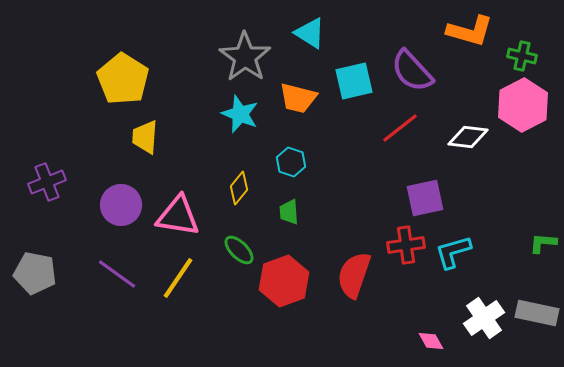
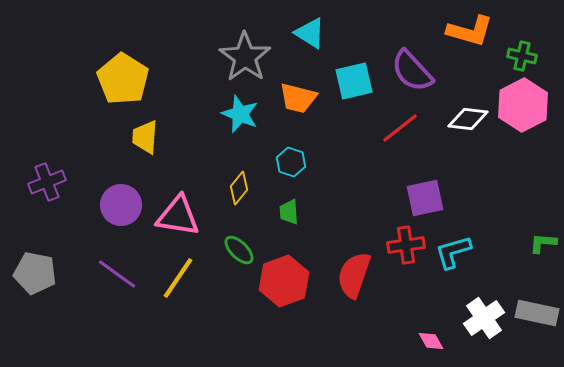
white diamond: moved 18 px up
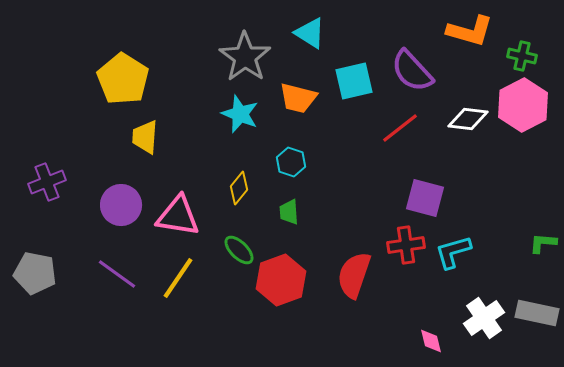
purple square: rotated 27 degrees clockwise
red hexagon: moved 3 px left, 1 px up
pink diamond: rotated 16 degrees clockwise
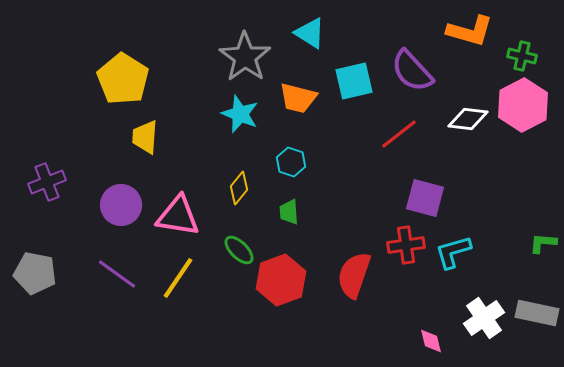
red line: moved 1 px left, 6 px down
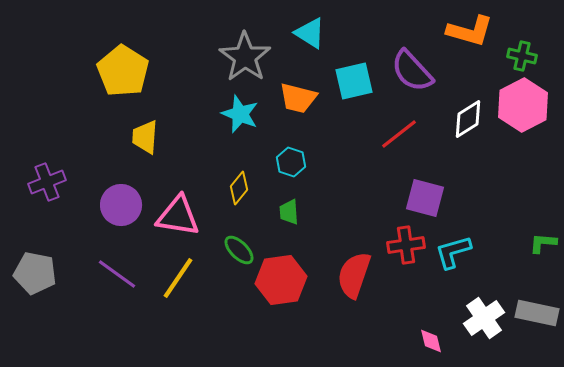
yellow pentagon: moved 8 px up
white diamond: rotated 39 degrees counterclockwise
red hexagon: rotated 12 degrees clockwise
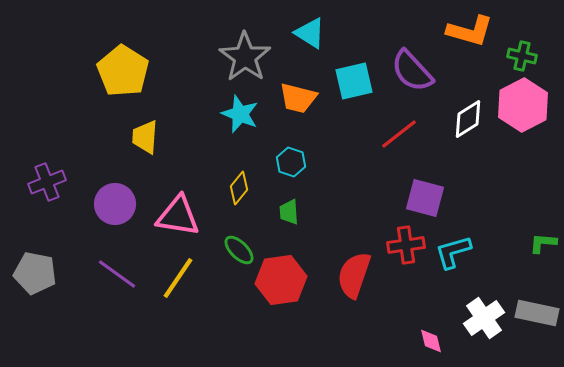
purple circle: moved 6 px left, 1 px up
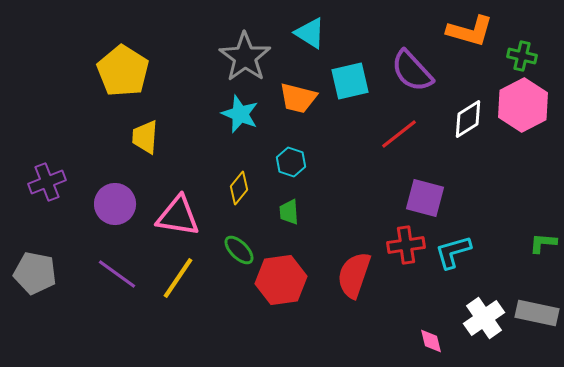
cyan square: moved 4 px left
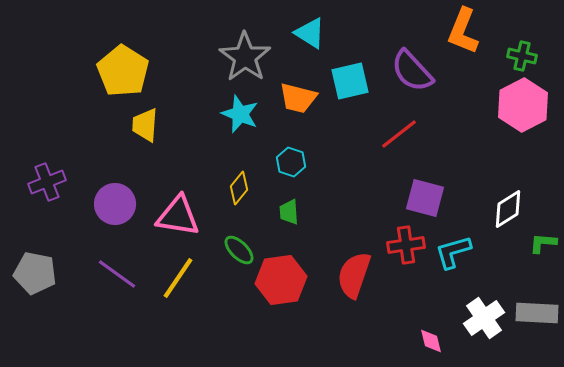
orange L-shape: moved 7 px left; rotated 96 degrees clockwise
white diamond: moved 40 px right, 90 px down
yellow trapezoid: moved 12 px up
gray rectangle: rotated 9 degrees counterclockwise
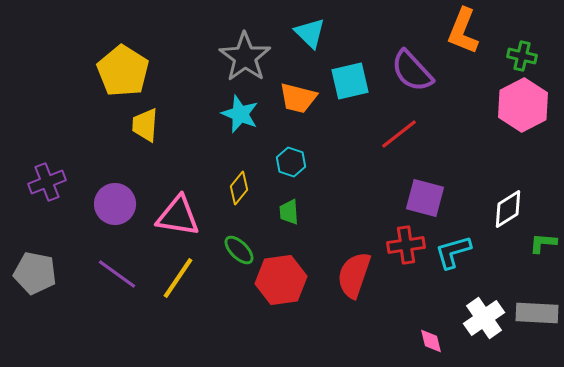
cyan triangle: rotated 12 degrees clockwise
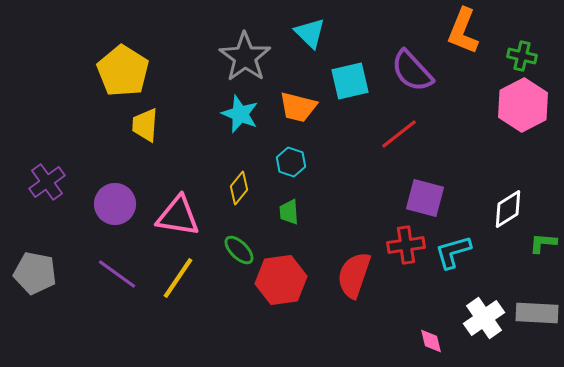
orange trapezoid: moved 9 px down
purple cross: rotated 15 degrees counterclockwise
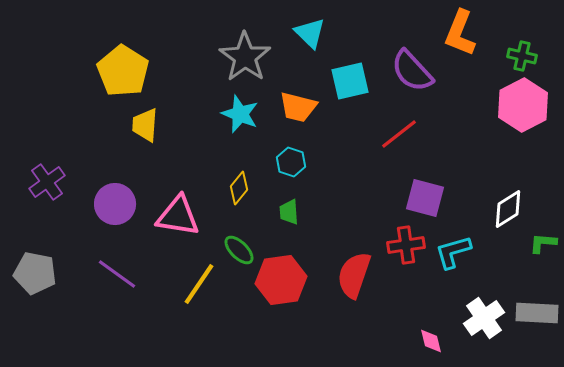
orange L-shape: moved 3 px left, 2 px down
yellow line: moved 21 px right, 6 px down
